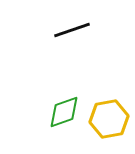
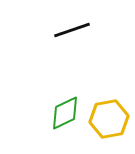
green diamond: moved 1 px right, 1 px down; rotated 6 degrees counterclockwise
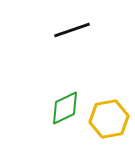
green diamond: moved 5 px up
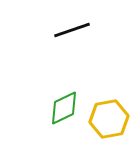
green diamond: moved 1 px left
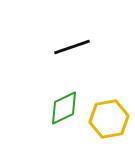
black line: moved 17 px down
